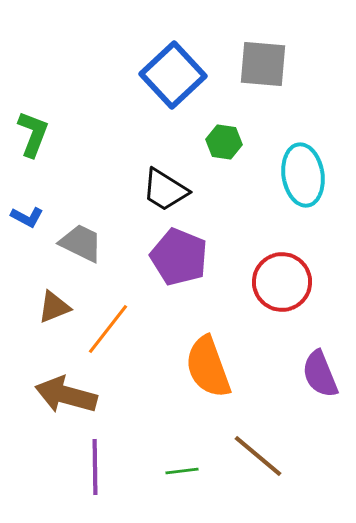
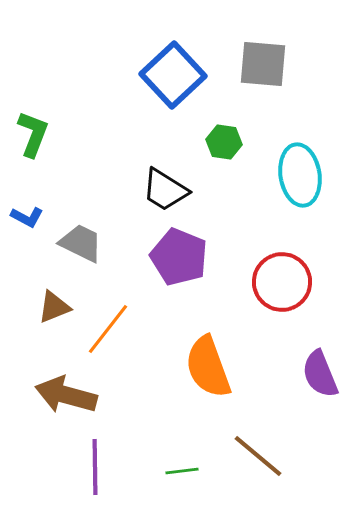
cyan ellipse: moved 3 px left
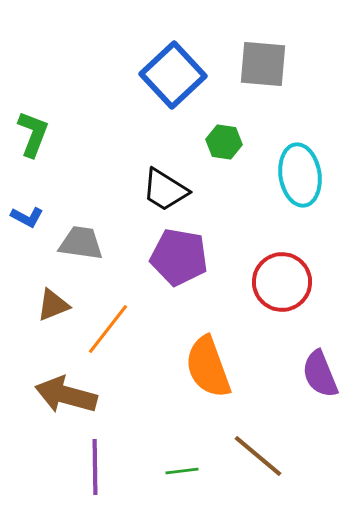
gray trapezoid: rotated 18 degrees counterclockwise
purple pentagon: rotated 12 degrees counterclockwise
brown triangle: moved 1 px left, 2 px up
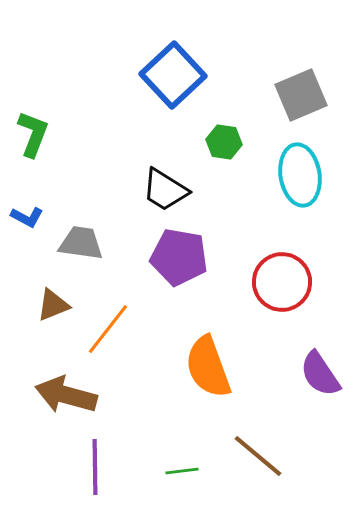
gray square: moved 38 px right, 31 px down; rotated 28 degrees counterclockwise
purple semicircle: rotated 12 degrees counterclockwise
